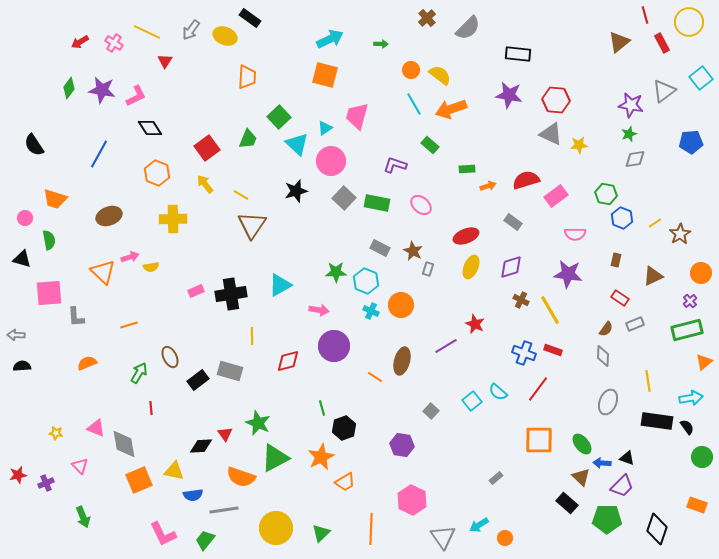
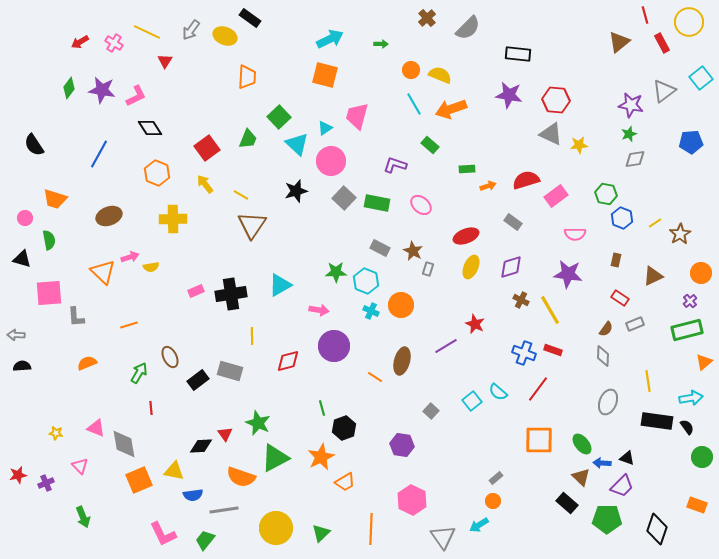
yellow semicircle at (440, 75): rotated 15 degrees counterclockwise
orange circle at (505, 538): moved 12 px left, 37 px up
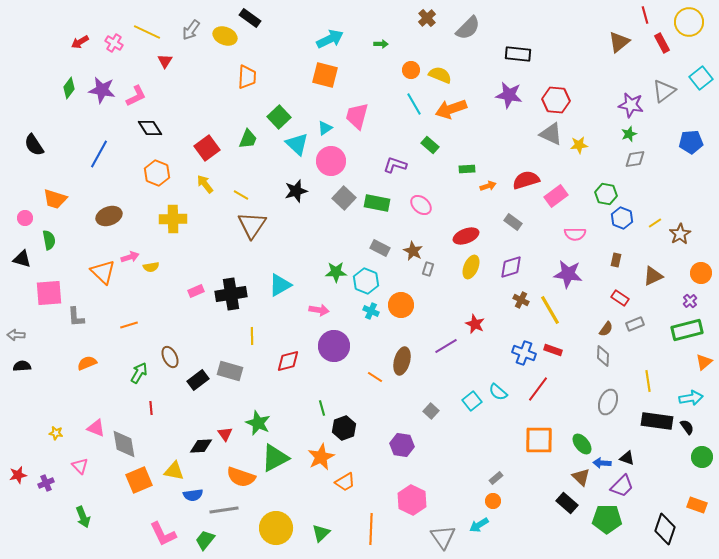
black diamond at (657, 529): moved 8 px right
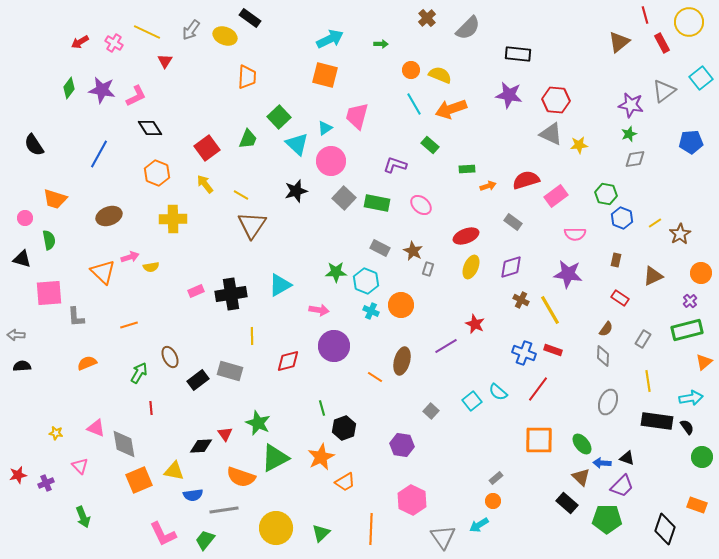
gray rectangle at (635, 324): moved 8 px right, 15 px down; rotated 36 degrees counterclockwise
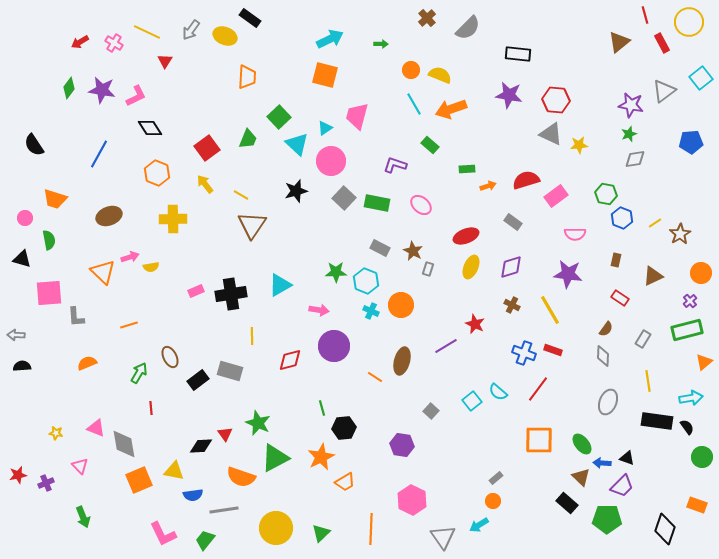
brown cross at (521, 300): moved 9 px left, 5 px down
red diamond at (288, 361): moved 2 px right, 1 px up
black hexagon at (344, 428): rotated 15 degrees clockwise
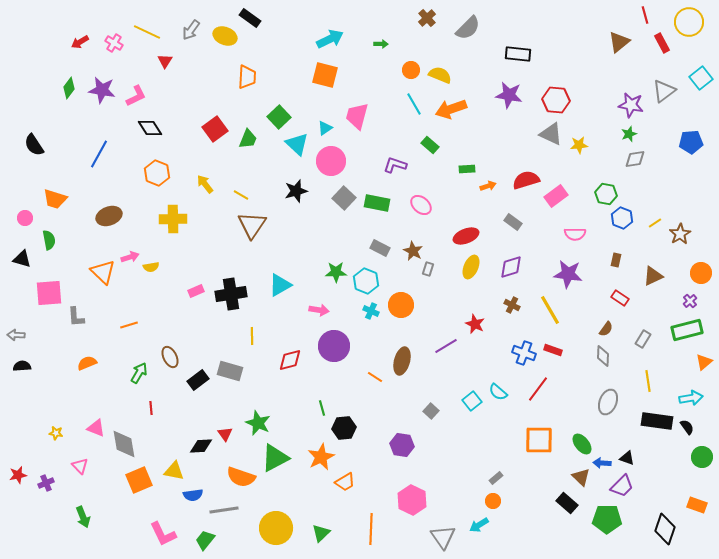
red square at (207, 148): moved 8 px right, 19 px up
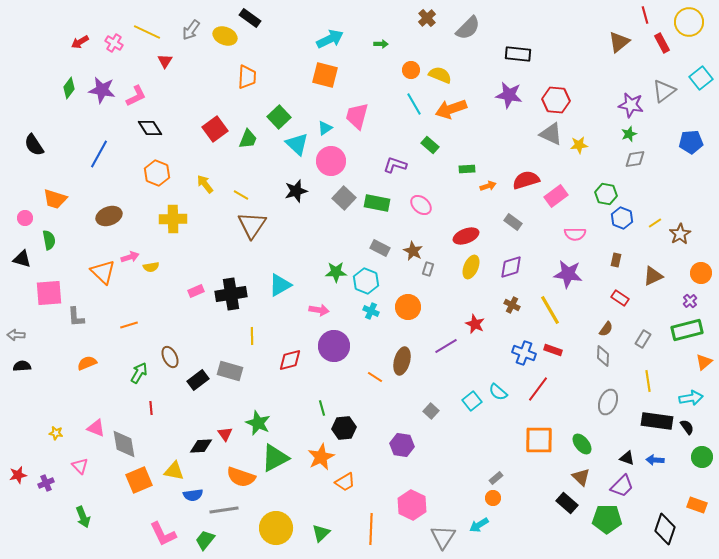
orange circle at (401, 305): moved 7 px right, 2 px down
blue arrow at (602, 463): moved 53 px right, 3 px up
pink hexagon at (412, 500): moved 5 px down
orange circle at (493, 501): moved 3 px up
gray triangle at (443, 537): rotated 8 degrees clockwise
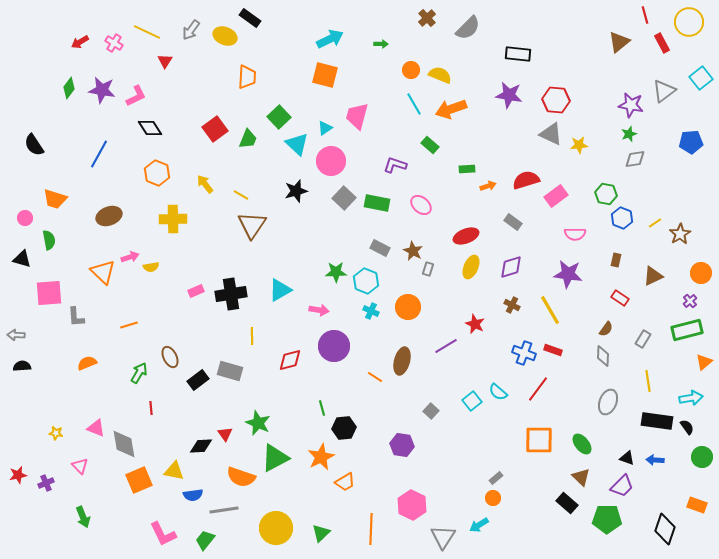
cyan triangle at (280, 285): moved 5 px down
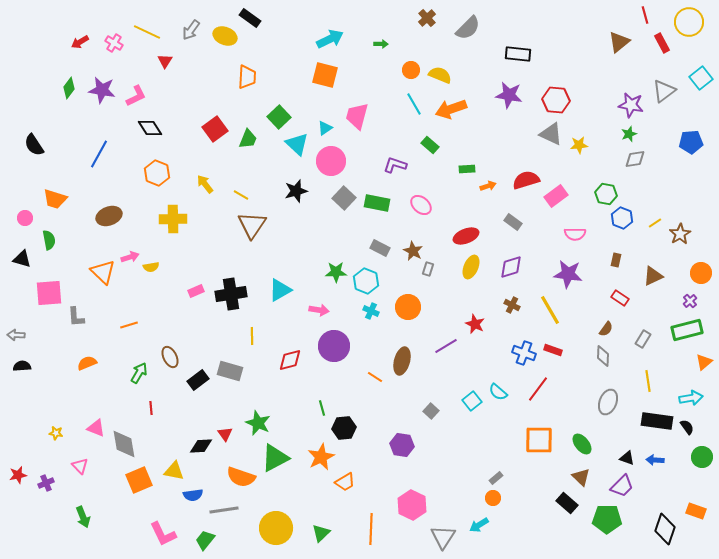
orange rectangle at (697, 505): moved 1 px left, 6 px down
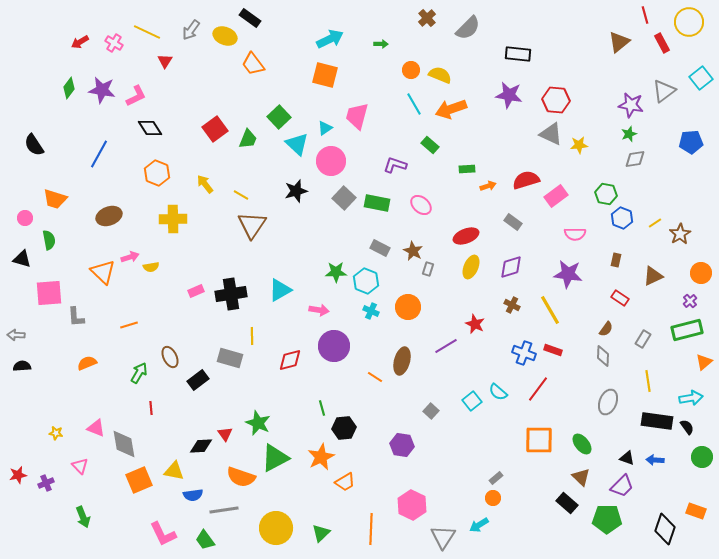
orange trapezoid at (247, 77): moved 6 px right, 13 px up; rotated 140 degrees clockwise
gray rectangle at (230, 371): moved 13 px up
green trapezoid at (205, 540): rotated 75 degrees counterclockwise
